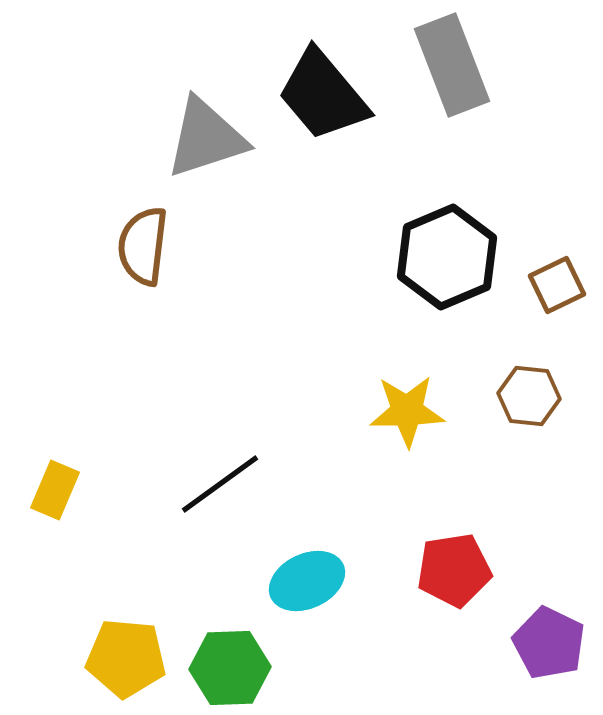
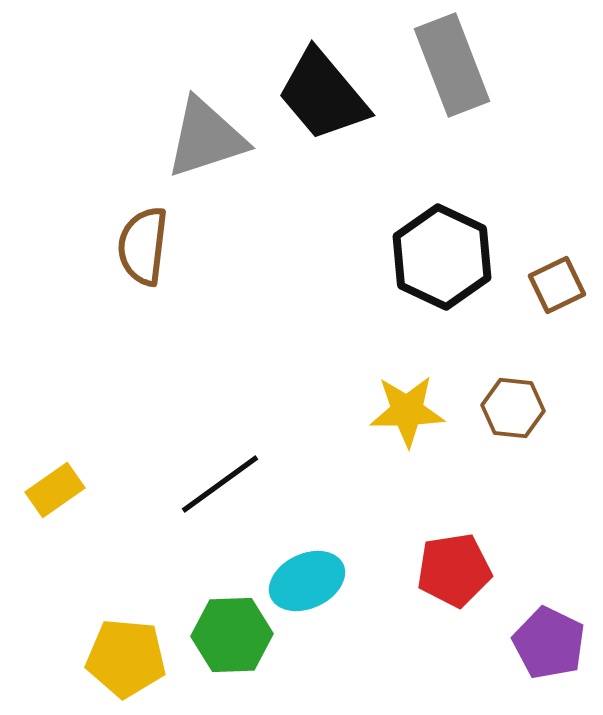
black hexagon: moved 5 px left; rotated 12 degrees counterclockwise
brown hexagon: moved 16 px left, 12 px down
yellow rectangle: rotated 32 degrees clockwise
green hexagon: moved 2 px right, 33 px up
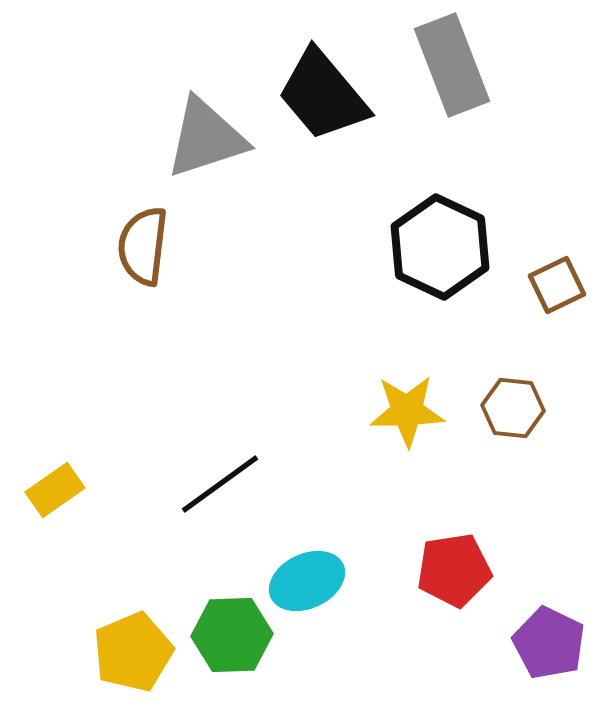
black hexagon: moved 2 px left, 10 px up
yellow pentagon: moved 7 px right, 6 px up; rotated 28 degrees counterclockwise
